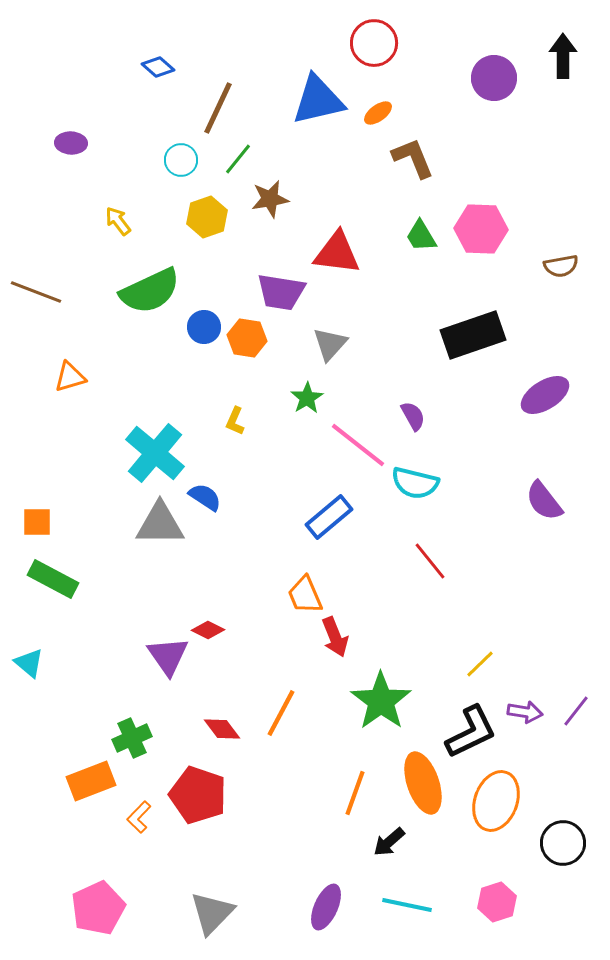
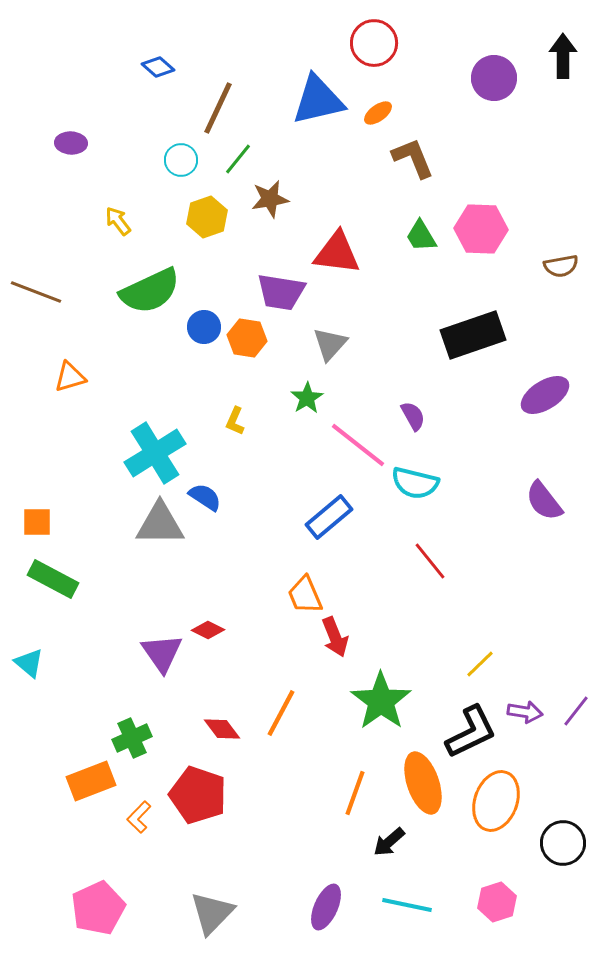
cyan cross at (155, 453): rotated 18 degrees clockwise
purple triangle at (168, 656): moved 6 px left, 3 px up
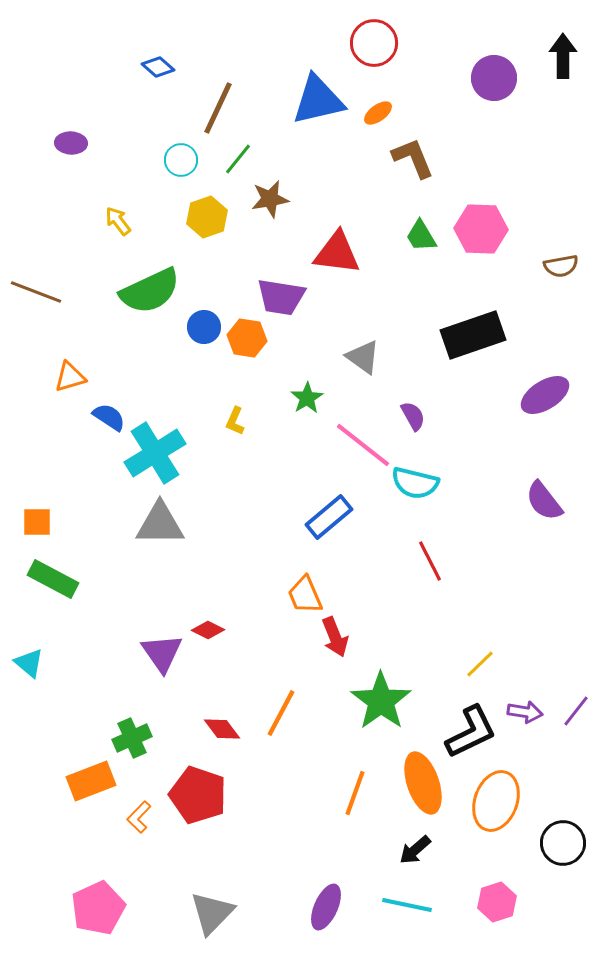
purple trapezoid at (281, 292): moved 5 px down
gray triangle at (330, 344): moved 33 px right, 13 px down; rotated 36 degrees counterclockwise
pink line at (358, 445): moved 5 px right
blue semicircle at (205, 497): moved 96 px left, 80 px up
red line at (430, 561): rotated 12 degrees clockwise
black arrow at (389, 842): moved 26 px right, 8 px down
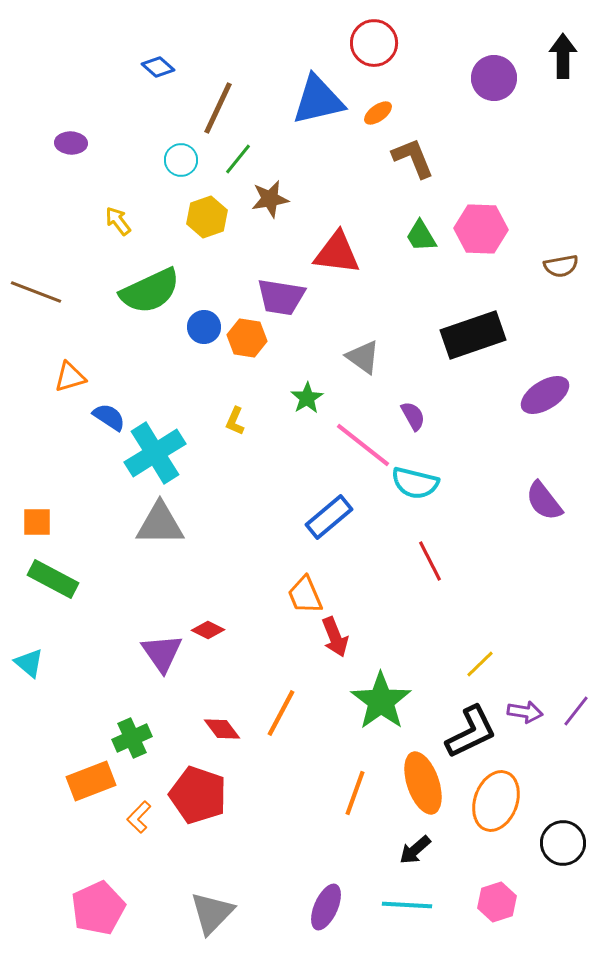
cyan line at (407, 905): rotated 9 degrees counterclockwise
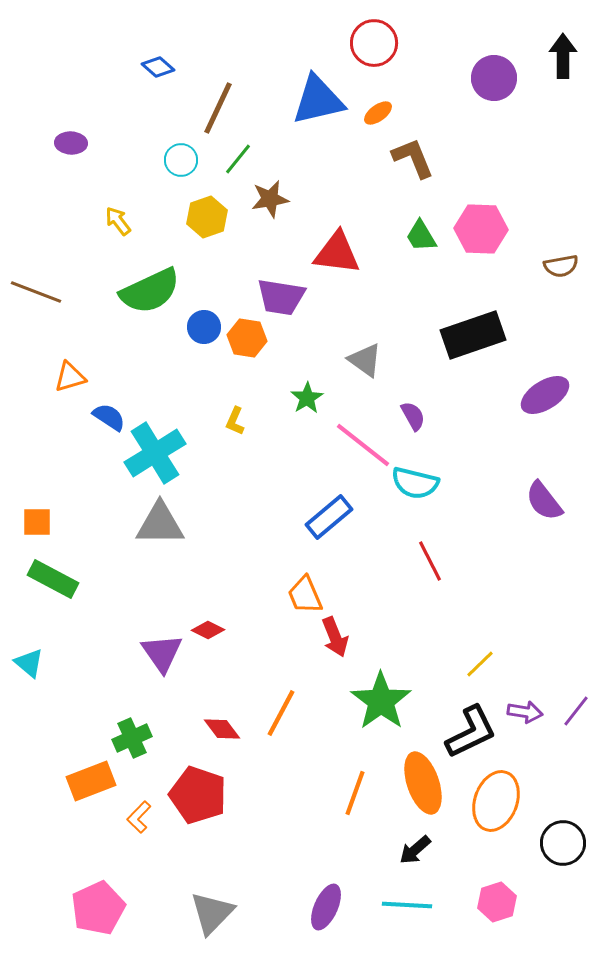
gray triangle at (363, 357): moved 2 px right, 3 px down
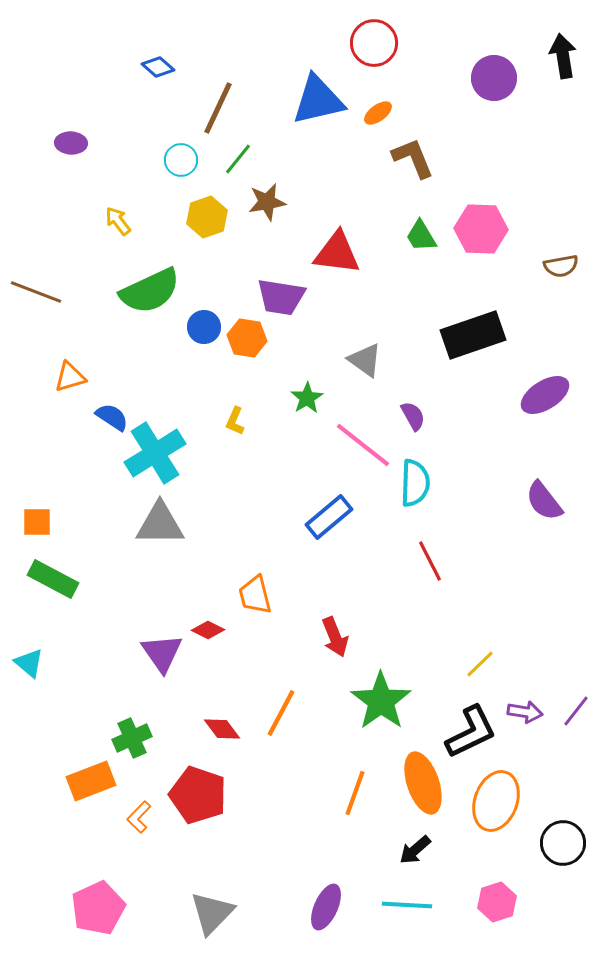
black arrow at (563, 56): rotated 9 degrees counterclockwise
brown star at (270, 199): moved 3 px left, 3 px down
blue semicircle at (109, 417): moved 3 px right
cyan semicircle at (415, 483): rotated 102 degrees counterclockwise
orange trapezoid at (305, 595): moved 50 px left; rotated 9 degrees clockwise
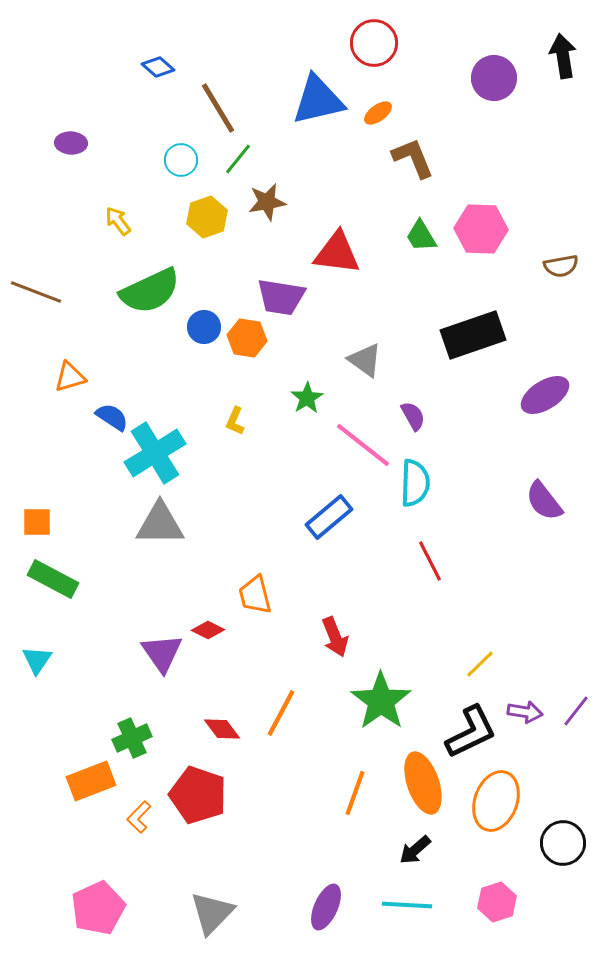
brown line at (218, 108): rotated 56 degrees counterclockwise
cyan triangle at (29, 663): moved 8 px right, 3 px up; rotated 24 degrees clockwise
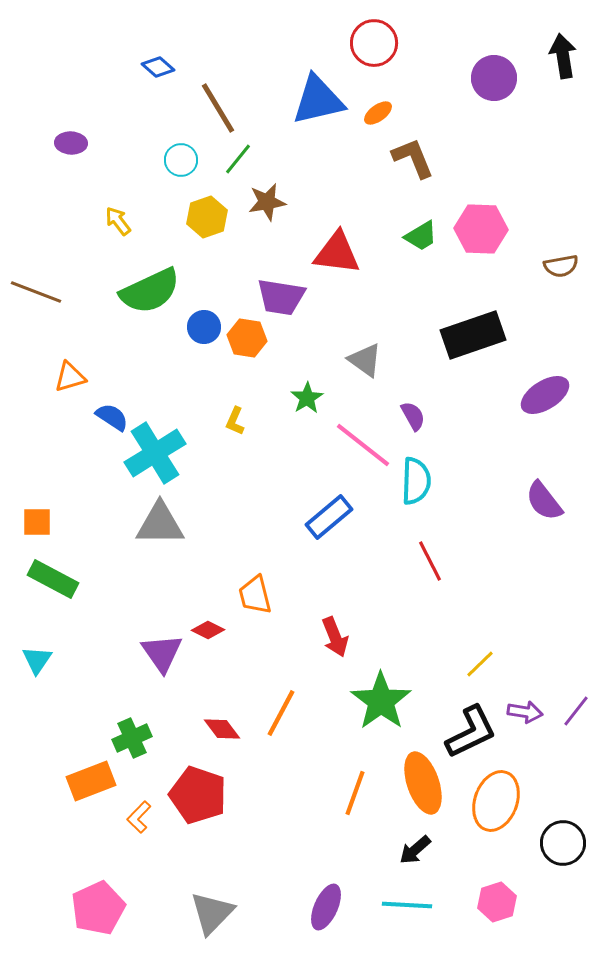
green trapezoid at (421, 236): rotated 90 degrees counterclockwise
cyan semicircle at (415, 483): moved 1 px right, 2 px up
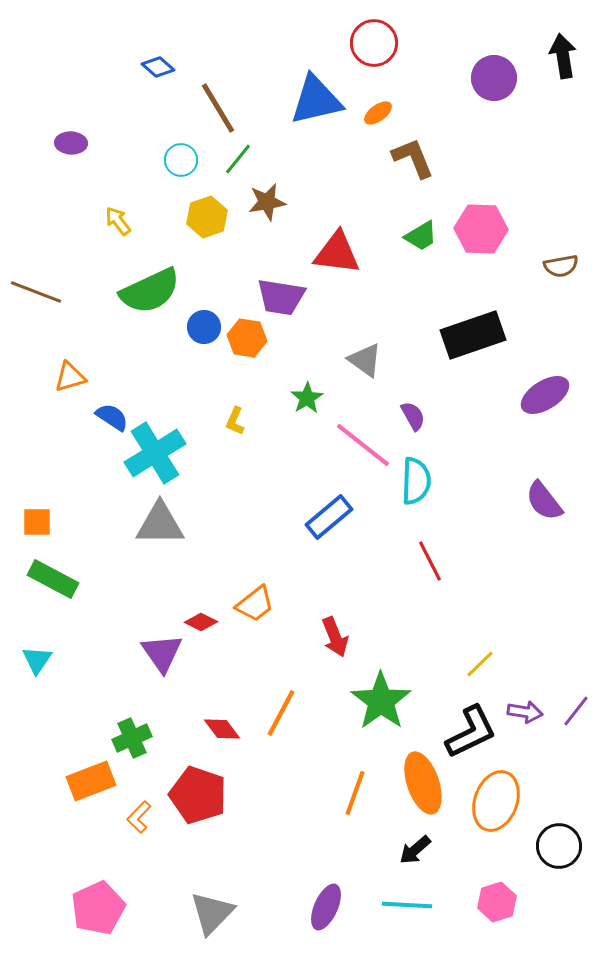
blue triangle at (318, 100): moved 2 px left
orange trapezoid at (255, 595): moved 9 px down; rotated 114 degrees counterclockwise
red diamond at (208, 630): moved 7 px left, 8 px up
black circle at (563, 843): moved 4 px left, 3 px down
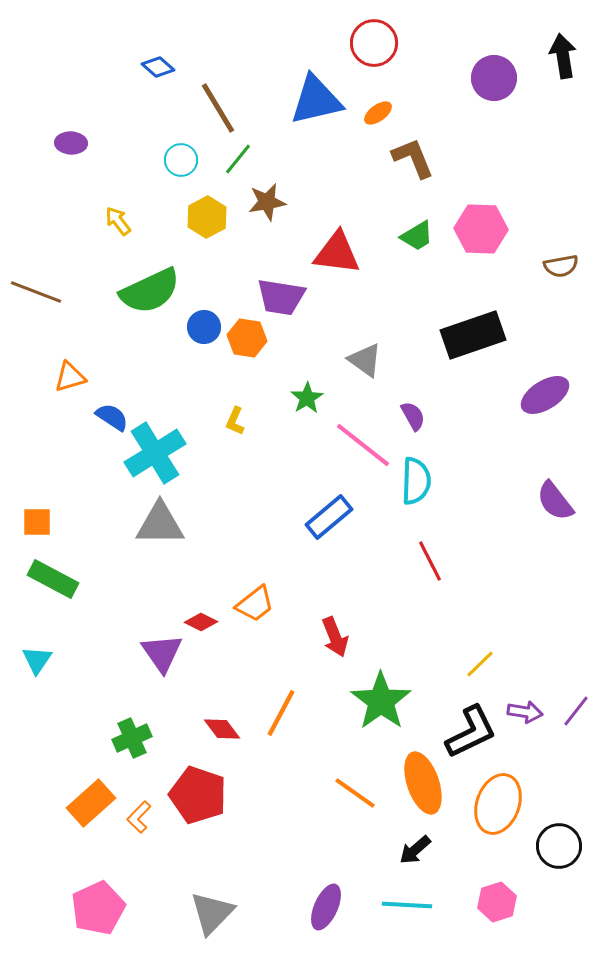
yellow hexagon at (207, 217): rotated 9 degrees counterclockwise
green trapezoid at (421, 236): moved 4 px left
purple semicircle at (544, 501): moved 11 px right
orange rectangle at (91, 781): moved 22 px down; rotated 21 degrees counterclockwise
orange line at (355, 793): rotated 75 degrees counterclockwise
orange ellipse at (496, 801): moved 2 px right, 3 px down
